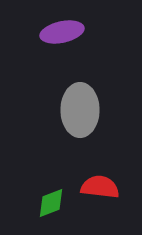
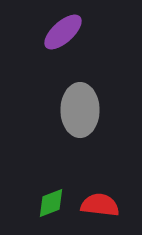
purple ellipse: moved 1 px right; rotated 30 degrees counterclockwise
red semicircle: moved 18 px down
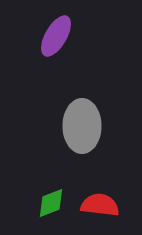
purple ellipse: moved 7 px left, 4 px down; rotated 18 degrees counterclockwise
gray ellipse: moved 2 px right, 16 px down
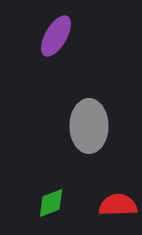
gray ellipse: moved 7 px right
red semicircle: moved 18 px right; rotated 9 degrees counterclockwise
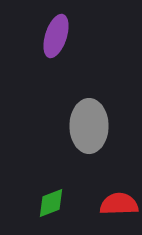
purple ellipse: rotated 12 degrees counterclockwise
red semicircle: moved 1 px right, 1 px up
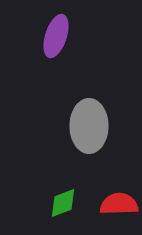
green diamond: moved 12 px right
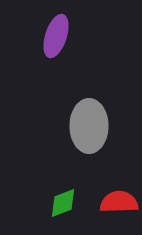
red semicircle: moved 2 px up
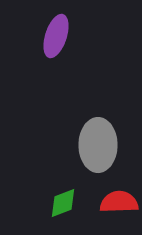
gray ellipse: moved 9 px right, 19 px down
